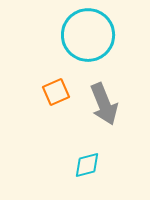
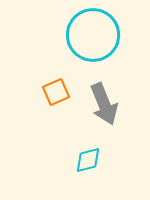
cyan circle: moved 5 px right
cyan diamond: moved 1 px right, 5 px up
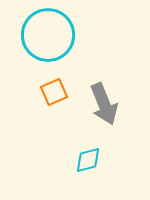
cyan circle: moved 45 px left
orange square: moved 2 px left
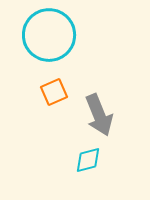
cyan circle: moved 1 px right
gray arrow: moved 5 px left, 11 px down
